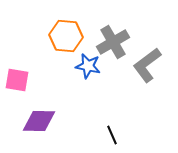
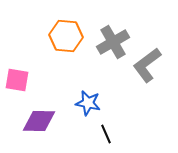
blue star: moved 37 px down
black line: moved 6 px left, 1 px up
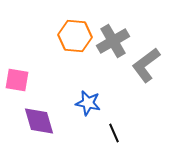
orange hexagon: moved 9 px right
gray cross: moved 1 px up
gray L-shape: moved 1 px left
purple diamond: rotated 72 degrees clockwise
black line: moved 8 px right, 1 px up
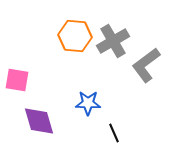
blue star: rotated 10 degrees counterclockwise
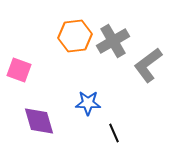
orange hexagon: rotated 12 degrees counterclockwise
gray L-shape: moved 2 px right
pink square: moved 2 px right, 10 px up; rotated 10 degrees clockwise
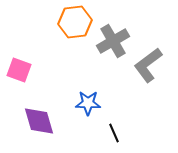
orange hexagon: moved 14 px up
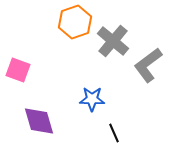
orange hexagon: rotated 12 degrees counterclockwise
gray cross: rotated 20 degrees counterclockwise
pink square: moved 1 px left
blue star: moved 4 px right, 4 px up
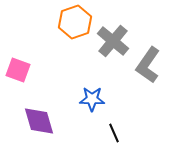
gray L-shape: rotated 18 degrees counterclockwise
